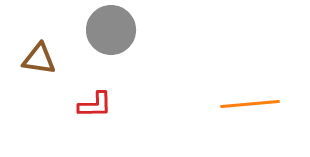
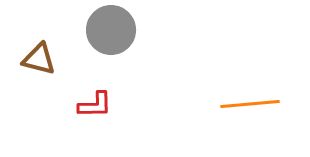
brown triangle: rotated 6 degrees clockwise
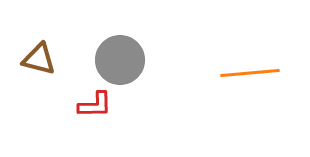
gray circle: moved 9 px right, 30 px down
orange line: moved 31 px up
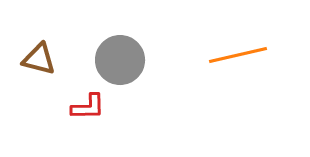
orange line: moved 12 px left, 18 px up; rotated 8 degrees counterclockwise
red L-shape: moved 7 px left, 2 px down
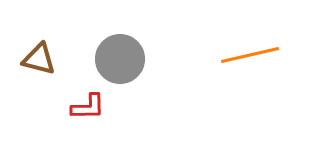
orange line: moved 12 px right
gray circle: moved 1 px up
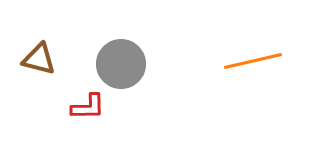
orange line: moved 3 px right, 6 px down
gray circle: moved 1 px right, 5 px down
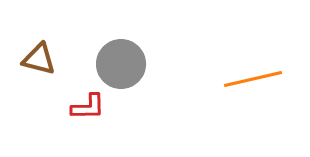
orange line: moved 18 px down
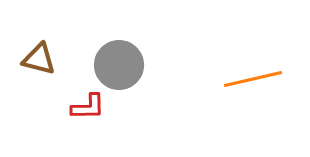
gray circle: moved 2 px left, 1 px down
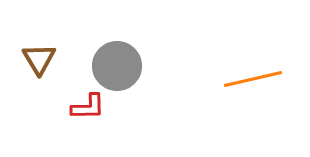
brown triangle: rotated 45 degrees clockwise
gray circle: moved 2 px left, 1 px down
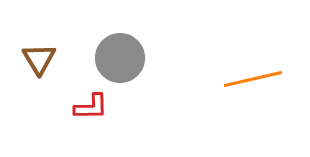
gray circle: moved 3 px right, 8 px up
red L-shape: moved 3 px right
